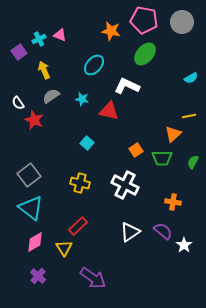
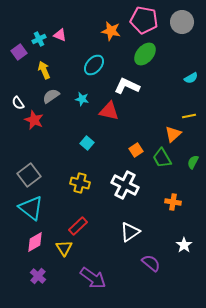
green trapezoid: rotated 60 degrees clockwise
purple semicircle: moved 12 px left, 32 px down
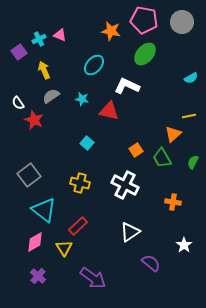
cyan triangle: moved 13 px right, 2 px down
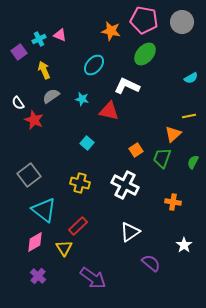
green trapezoid: rotated 50 degrees clockwise
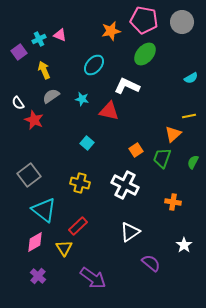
orange star: rotated 24 degrees counterclockwise
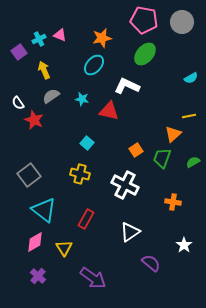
orange star: moved 9 px left, 7 px down
green semicircle: rotated 32 degrees clockwise
yellow cross: moved 9 px up
red rectangle: moved 8 px right, 7 px up; rotated 18 degrees counterclockwise
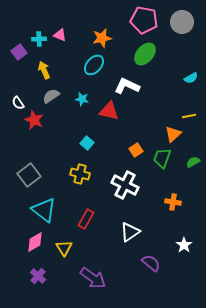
cyan cross: rotated 24 degrees clockwise
